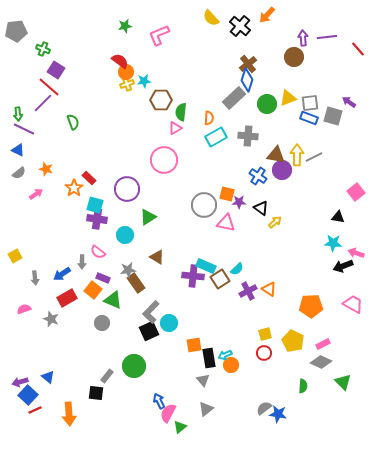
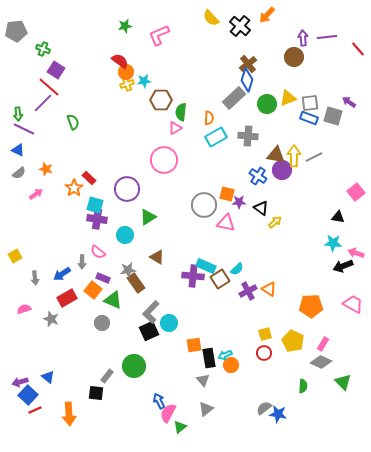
yellow arrow at (297, 155): moved 3 px left, 1 px down
pink rectangle at (323, 344): rotated 32 degrees counterclockwise
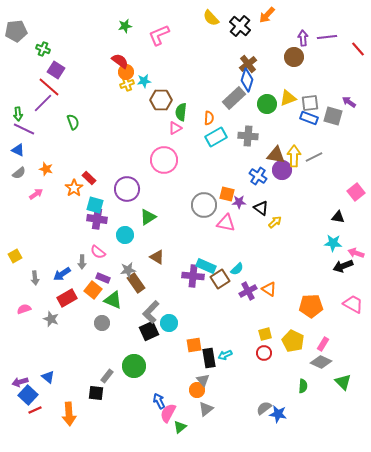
orange circle at (231, 365): moved 34 px left, 25 px down
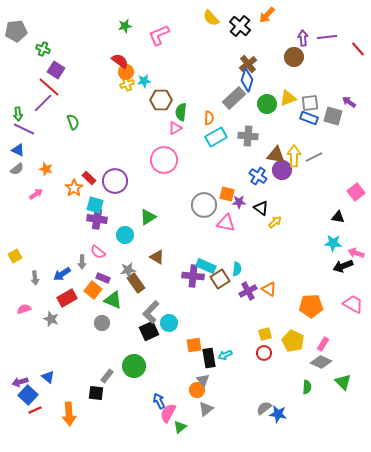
gray semicircle at (19, 173): moved 2 px left, 4 px up
purple circle at (127, 189): moved 12 px left, 8 px up
cyan semicircle at (237, 269): rotated 40 degrees counterclockwise
green semicircle at (303, 386): moved 4 px right, 1 px down
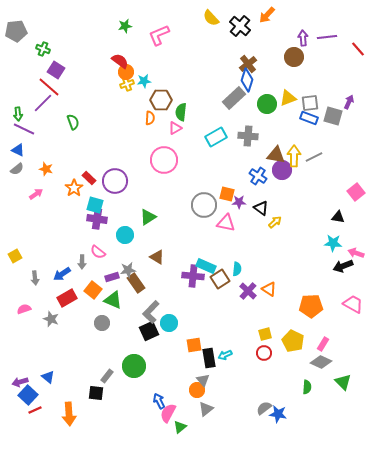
purple arrow at (349, 102): rotated 80 degrees clockwise
orange semicircle at (209, 118): moved 59 px left
purple rectangle at (103, 278): moved 9 px right, 1 px up; rotated 40 degrees counterclockwise
purple cross at (248, 291): rotated 18 degrees counterclockwise
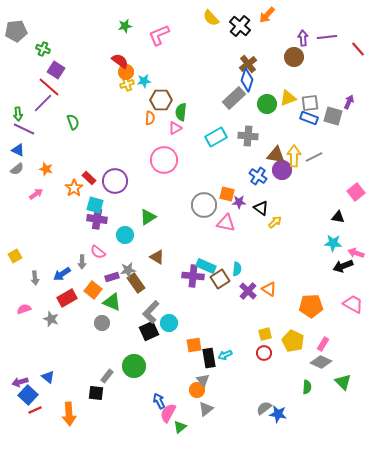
green triangle at (113, 300): moved 1 px left, 2 px down
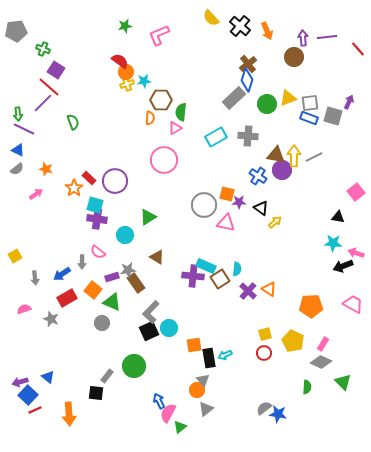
orange arrow at (267, 15): moved 16 px down; rotated 66 degrees counterclockwise
cyan circle at (169, 323): moved 5 px down
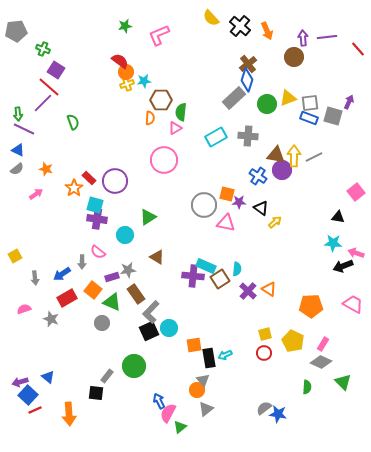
brown rectangle at (136, 283): moved 11 px down
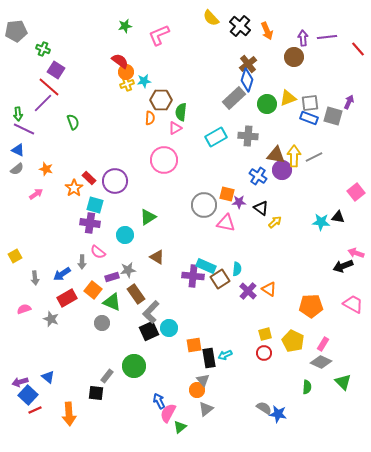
purple cross at (97, 219): moved 7 px left, 4 px down
cyan star at (333, 243): moved 12 px left, 21 px up
gray semicircle at (264, 408): rotated 70 degrees clockwise
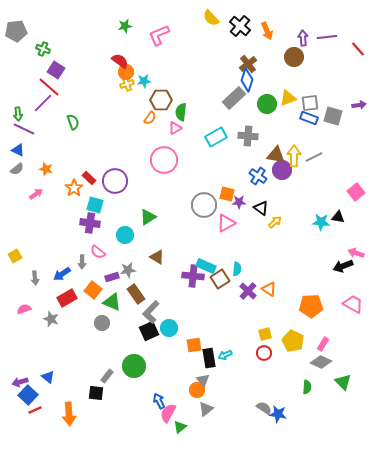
purple arrow at (349, 102): moved 10 px right, 3 px down; rotated 56 degrees clockwise
orange semicircle at (150, 118): rotated 32 degrees clockwise
pink triangle at (226, 223): rotated 42 degrees counterclockwise
